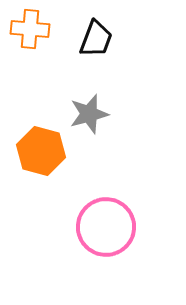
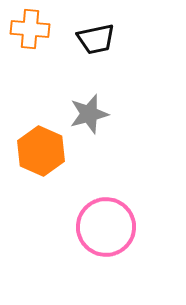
black trapezoid: rotated 57 degrees clockwise
orange hexagon: rotated 9 degrees clockwise
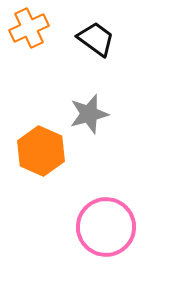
orange cross: moved 1 px left, 1 px up; rotated 30 degrees counterclockwise
black trapezoid: rotated 132 degrees counterclockwise
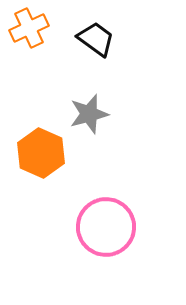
orange hexagon: moved 2 px down
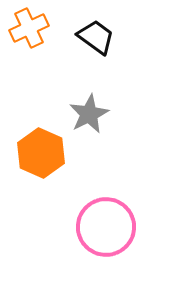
black trapezoid: moved 2 px up
gray star: rotated 12 degrees counterclockwise
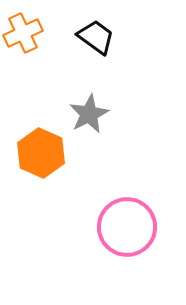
orange cross: moved 6 px left, 5 px down
pink circle: moved 21 px right
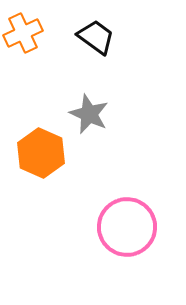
gray star: rotated 21 degrees counterclockwise
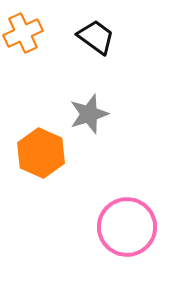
gray star: rotated 30 degrees clockwise
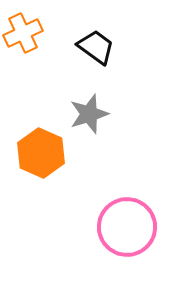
black trapezoid: moved 10 px down
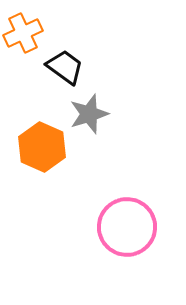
black trapezoid: moved 31 px left, 20 px down
orange hexagon: moved 1 px right, 6 px up
